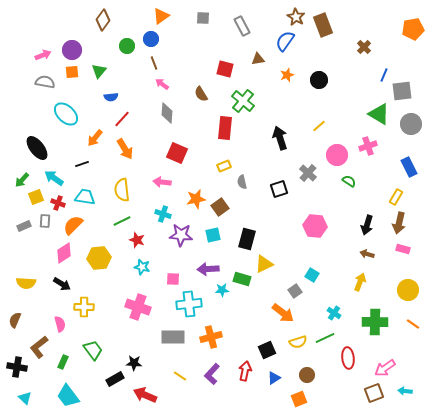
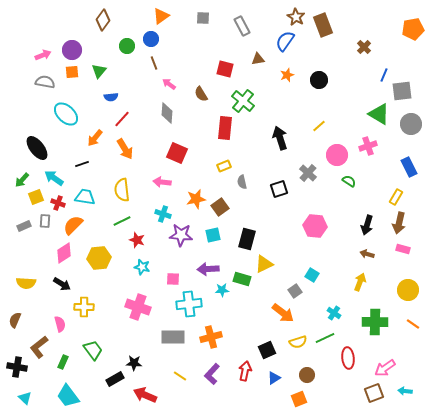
pink arrow at (162, 84): moved 7 px right
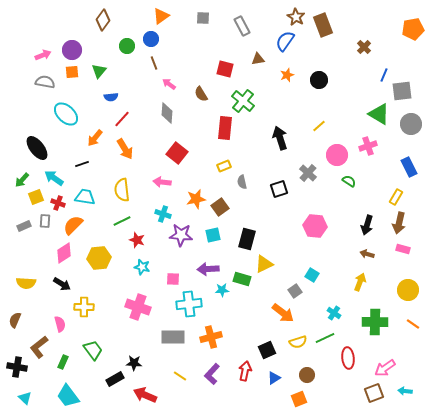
red square at (177, 153): rotated 15 degrees clockwise
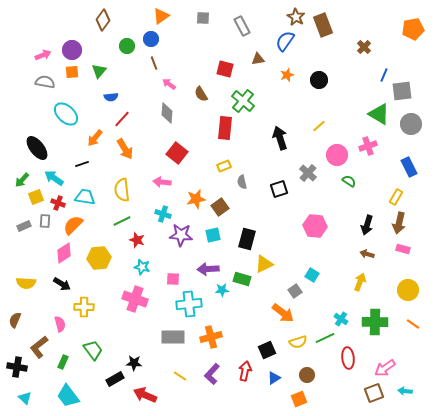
pink cross at (138, 307): moved 3 px left, 8 px up
cyan cross at (334, 313): moved 7 px right, 6 px down
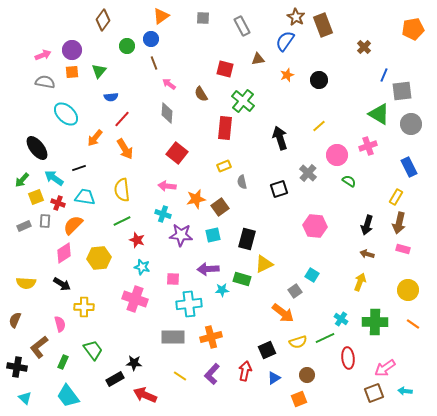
black line at (82, 164): moved 3 px left, 4 px down
pink arrow at (162, 182): moved 5 px right, 4 px down
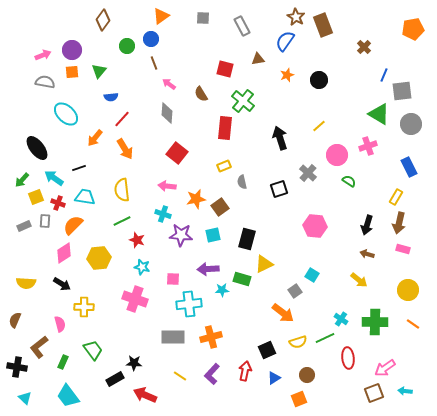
yellow arrow at (360, 282): moved 1 px left, 2 px up; rotated 108 degrees clockwise
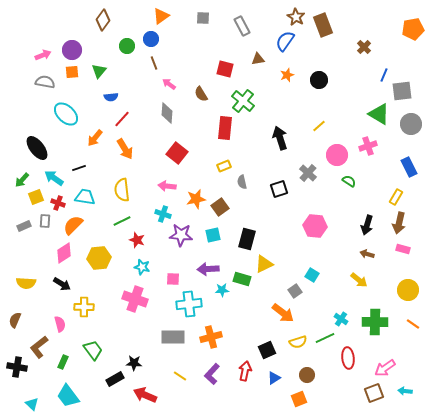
cyan triangle at (25, 398): moved 7 px right, 6 px down
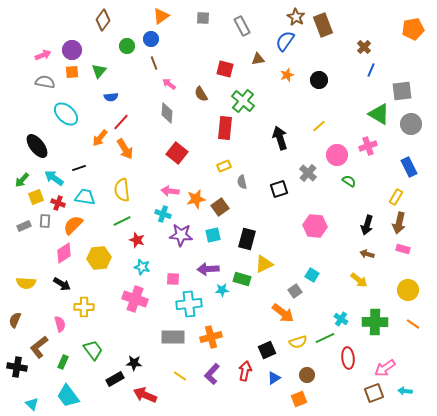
blue line at (384, 75): moved 13 px left, 5 px up
red line at (122, 119): moved 1 px left, 3 px down
orange arrow at (95, 138): moved 5 px right
black ellipse at (37, 148): moved 2 px up
pink arrow at (167, 186): moved 3 px right, 5 px down
